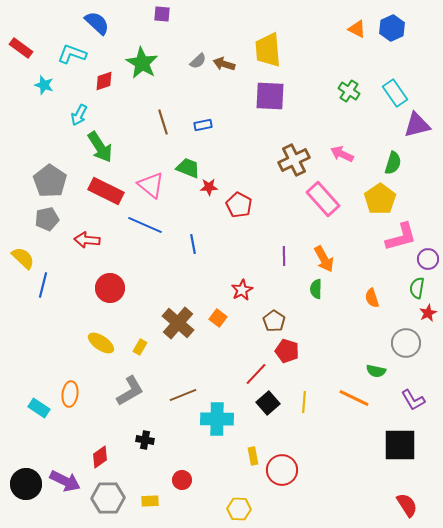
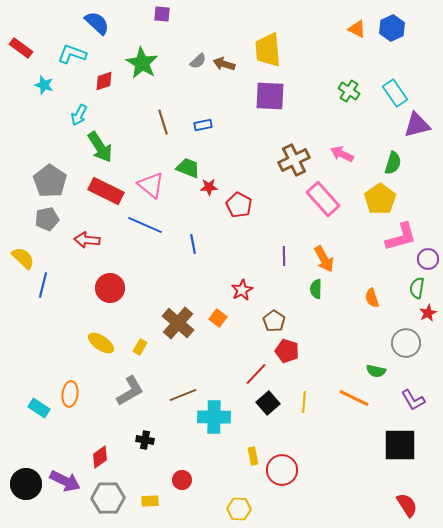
cyan cross at (217, 419): moved 3 px left, 2 px up
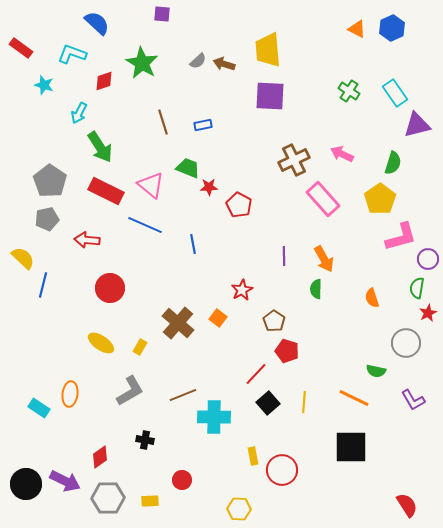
cyan arrow at (79, 115): moved 2 px up
black square at (400, 445): moved 49 px left, 2 px down
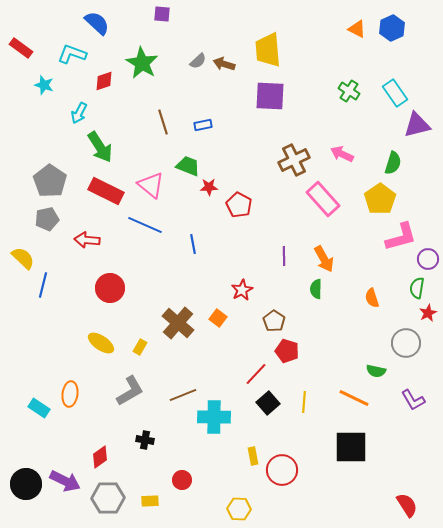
green trapezoid at (188, 168): moved 2 px up
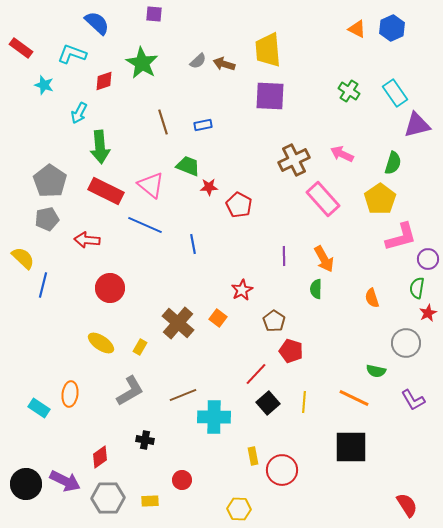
purple square at (162, 14): moved 8 px left
green arrow at (100, 147): rotated 28 degrees clockwise
red pentagon at (287, 351): moved 4 px right
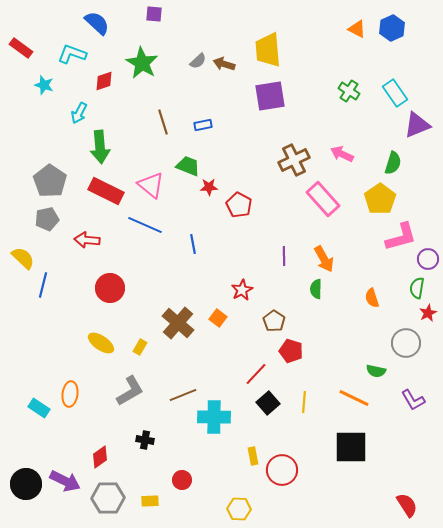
purple square at (270, 96): rotated 12 degrees counterclockwise
purple triangle at (417, 125): rotated 8 degrees counterclockwise
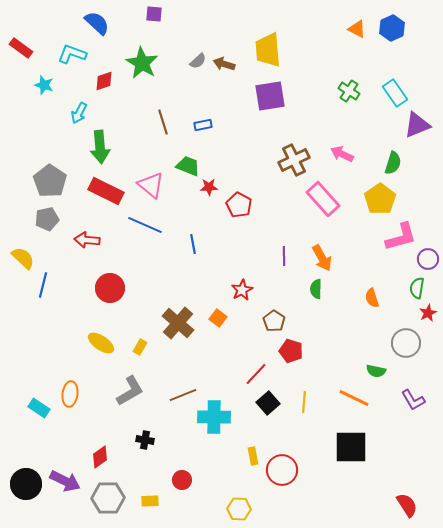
orange arrow at (324, 259): moved 2 px left, 1 px up
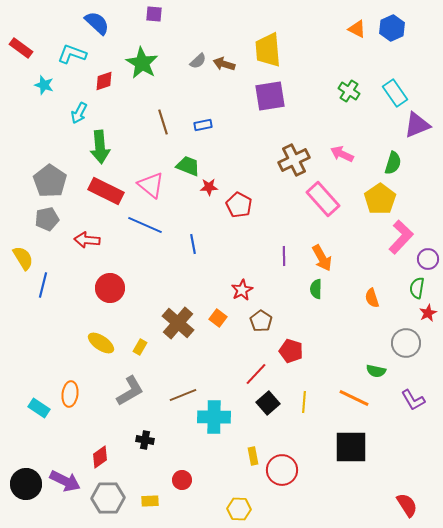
pink L-shape at (401, 237): rotated 32 degrees counterclockwise
yellow semicircle at (23, 258): rotated 15 degrees clockwise
brown pentagon at (274, 321): moved 13 px left
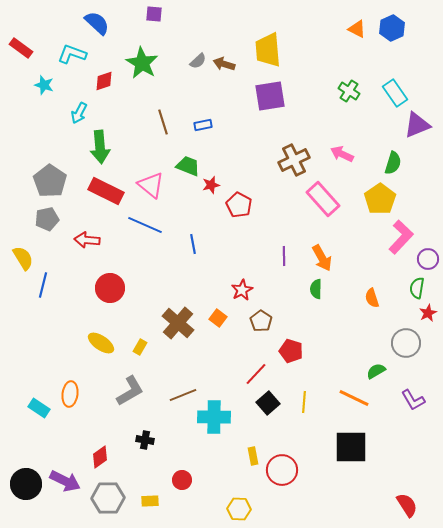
red star at (209, 187): moved 2 px right, 2 px up; rotated 12 degrees counterclockwise
green semicircle at (376, 371): rotated 138 degrees clockwise
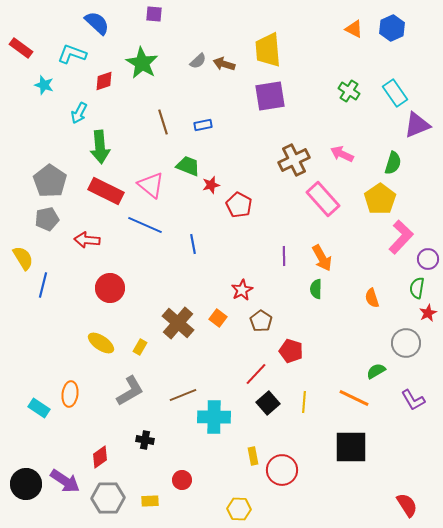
orange triangle at (357, 29): moved 3 px left
purple arrow at (65, 481): rotated 8 degrees clockwise
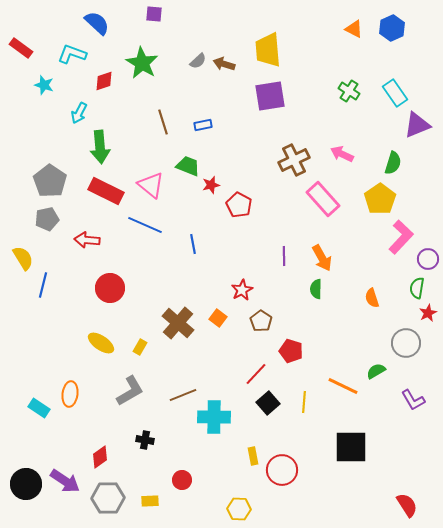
orange line at (354, 398): moved 11 px left, 12 px up
